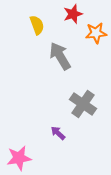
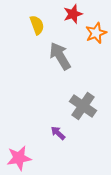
orange star: rotated 15 degrees counterclockwise
gray cross: moved 2 px down
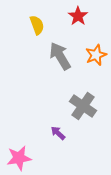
red star: moved 5 px right, 2 px down; rotated 18 degrees counterclockwise
orange star: moved 22 px down
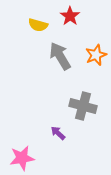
red star: moved 8 px left
yellow semicircle: moved 1 px right; rotated 126 degrees clockwise
gray cross: rotated 20 degrees counterclockwise
pink star: moved 3 px right
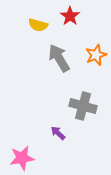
gray arrow: moved 1 px left, 2 px down
